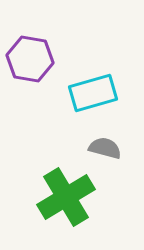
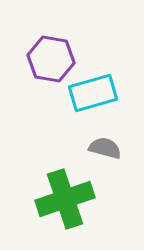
purple hexagon: moved 21 px right
green cross: moved 1 px left, 2 px down; rotated 12 degrees clockwise
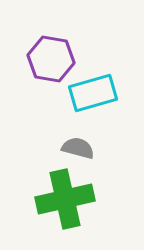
gray semicircle: moved 27 px left
green cross: rotated 6 degrees clockwise
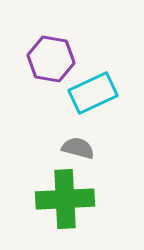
cyan rectangle: rotated 9 degrees counterclockwise
green cross: rotated 10 degrees clockwise
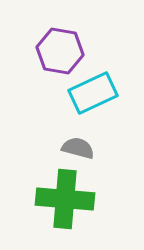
purple hexagon: moved 9 px right, 8 px up
green cross: rotated 8 degrees clockwise
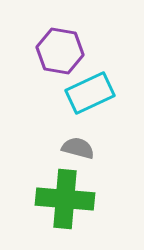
cyan rectangle: moved 3 px left
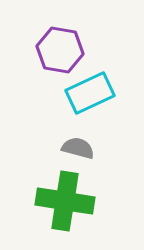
purple hexagon: moved 1 px up
green cross: moved 2 px down; rotated 4 degrees clockwise
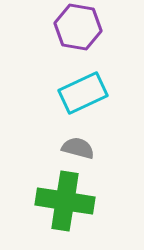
purple hexagon: moved 18 px right, 23 px up
cyan rectangle: moved 7 px left
